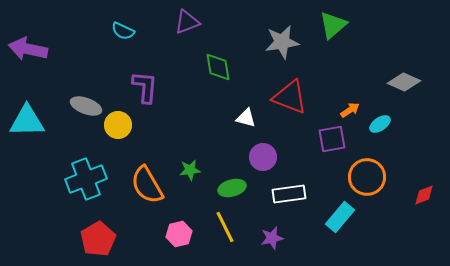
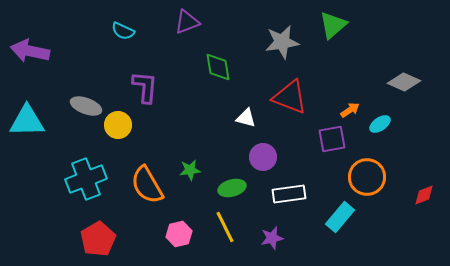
purple arrow: moved 2 px right, 2 px down
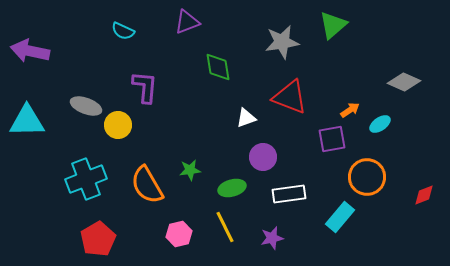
white triangle: rotated 35 degrees counterclockwise
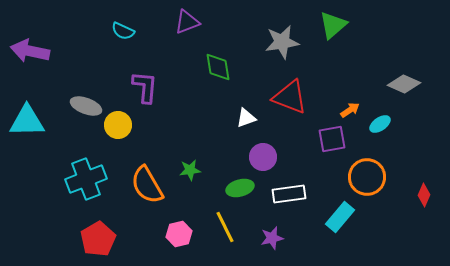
gray diamond: moved 2 px down
green ellipse: moved 8 px right
red diamond: rotated 45 degrees counterclockwise
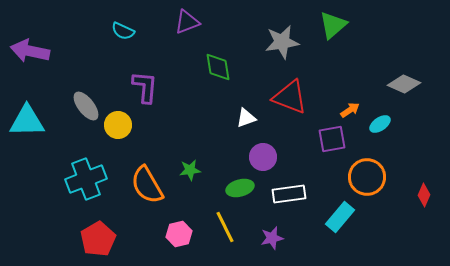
gray ellipse: rotated 32 degrees clockwise
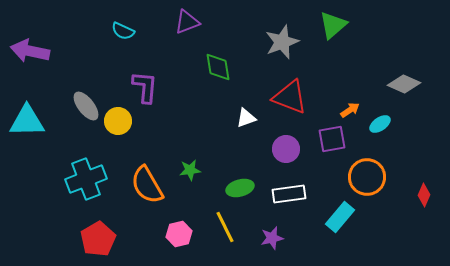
gray star: rotated 12 degrees counterclockwise
yellow circle: moved 4 px up
purple circle: moved 23 px right, 8 px up
